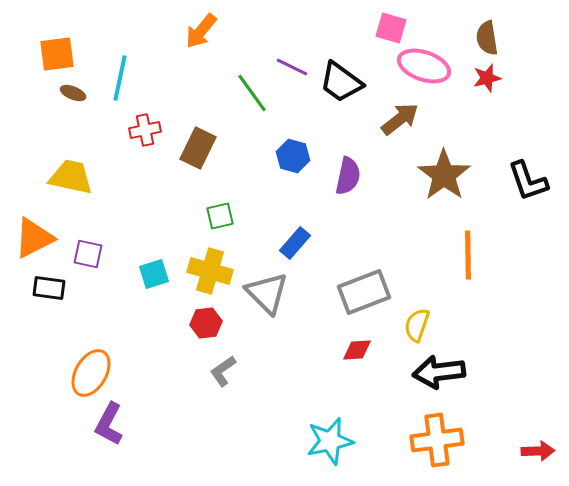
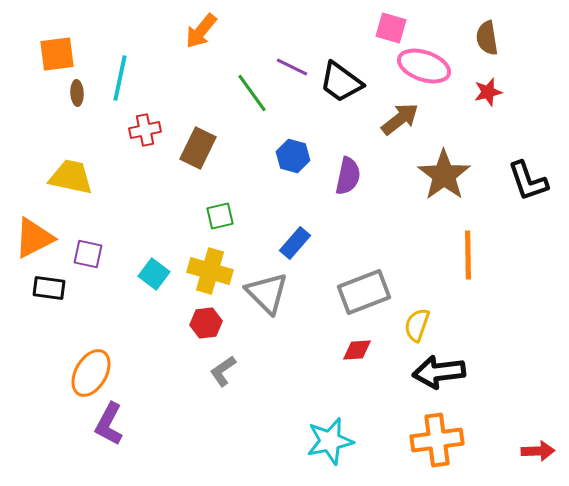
red star: moved 1 px right, 14 px down
brown ellipse: moved 4 px right; rotated 65 degrees clockwise
cyan square: rotated 36 degrees counterclockwise
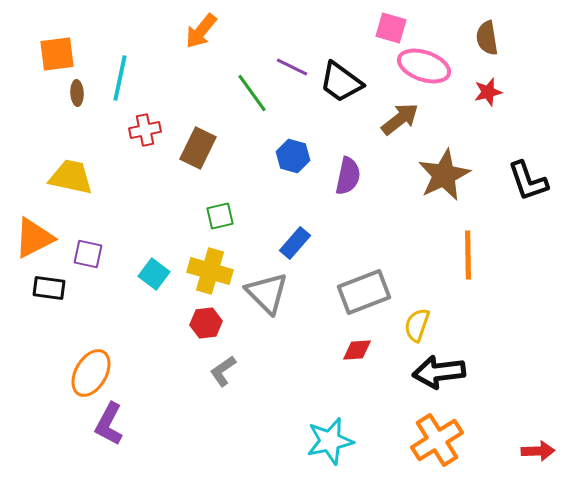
brown star: rotated 10 degrees clockwise
orange cross: rotated 24 degrees counterclockwise
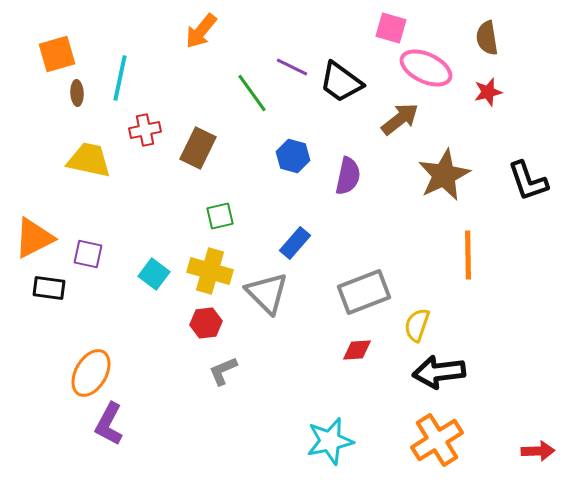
orange square: rotated 9 degrees counterclockwise
pink ellipse: moved 2 px right, 2 px down; rotated 6 degrees clockwise
yellow trapezoid: moved 18 px right, 17 px up
gray L-shape: rotated 12 degrees clockwise
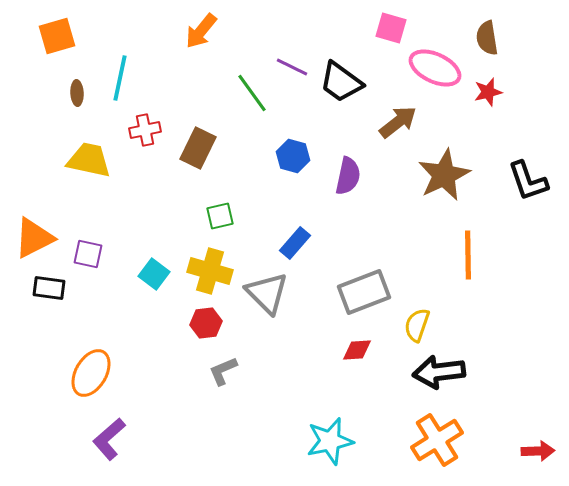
orange square: moved 18 px up
pink ellipse: moved 9 px right
brown arrow: moved 2 px left, 3 px down
purple L-shape: moved 15 px down; rotated 21 degrees clockwise
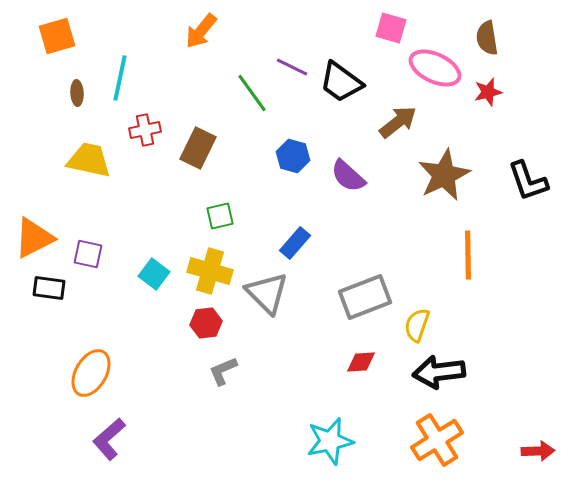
purple semicircle: rotated 120 degrees clockwise
gray rectangle: moved 1 px right, 5 px down
red diamond: moved 4 px right, 12 px down
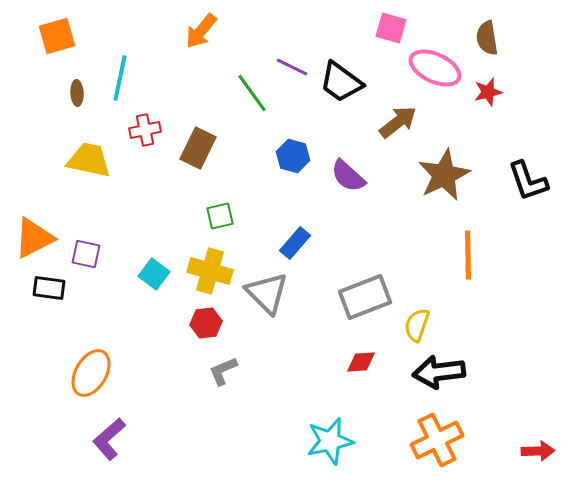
purple square: moved 2 px left
orange cross: rotated 6 degrees clockwise
